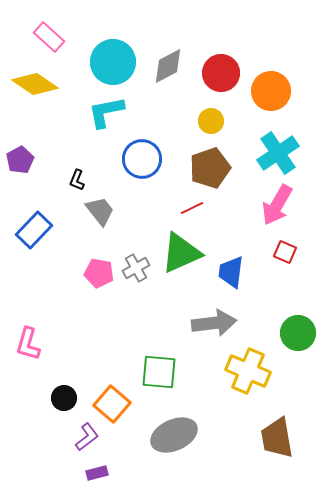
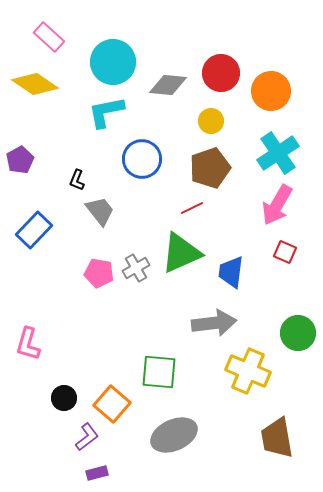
gray diamond: moved 19 px down; rotated 33 degrees clockwise
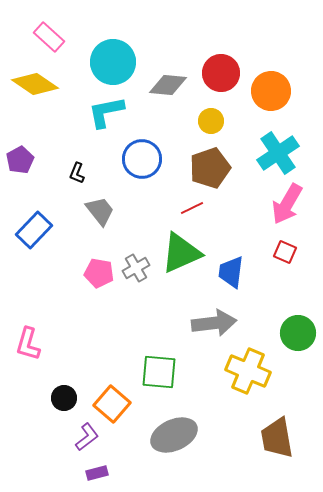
black L-shape: moved 7 px up
pink arrow: moved 10 px right, 1 px up
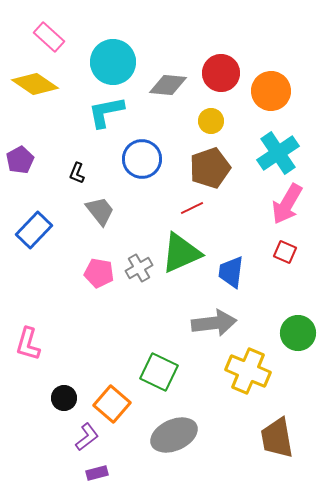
gray cross: moved 3 px right
green square: rotated 21 degrees clockwise
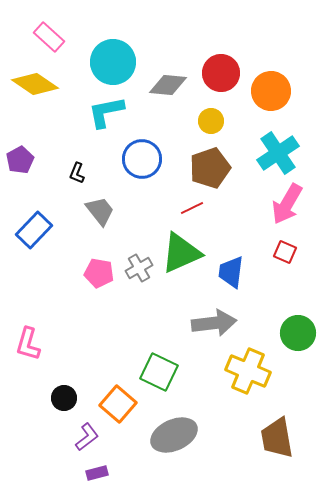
orange square: moved 6 px right
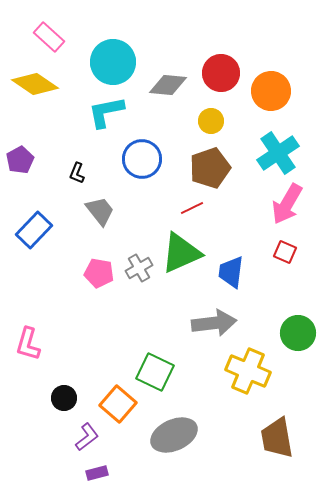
green square: moved 4 px left
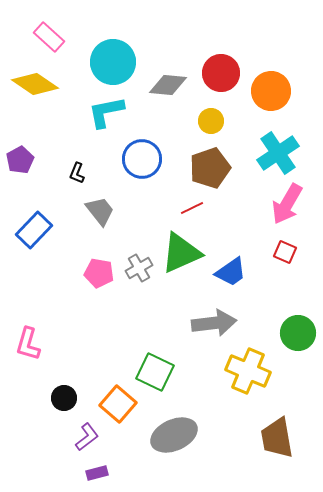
blue trapezoid: rotated 132 degrees counterclockwise
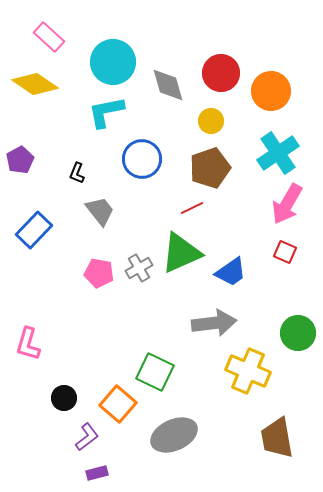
gray diamond: rotated 69 degrees clockwise
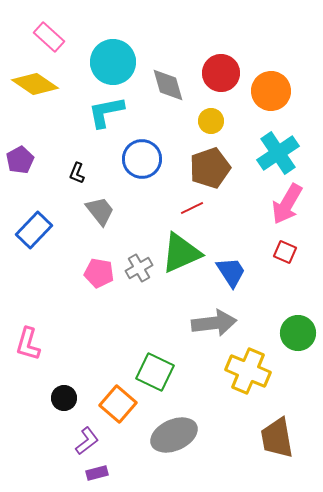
blue trapezoid: rotated 88 degrees counterclockwise
purple L-shape: moved 4 px down
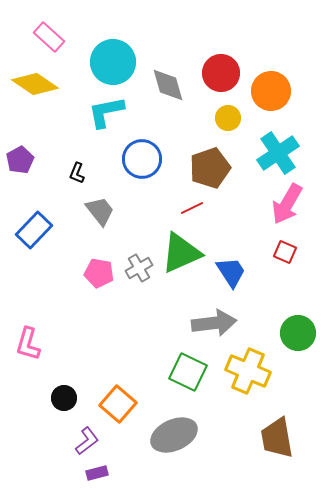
yellow circle: moved 17 px right, 3 px up
green square: moved 33 px right
